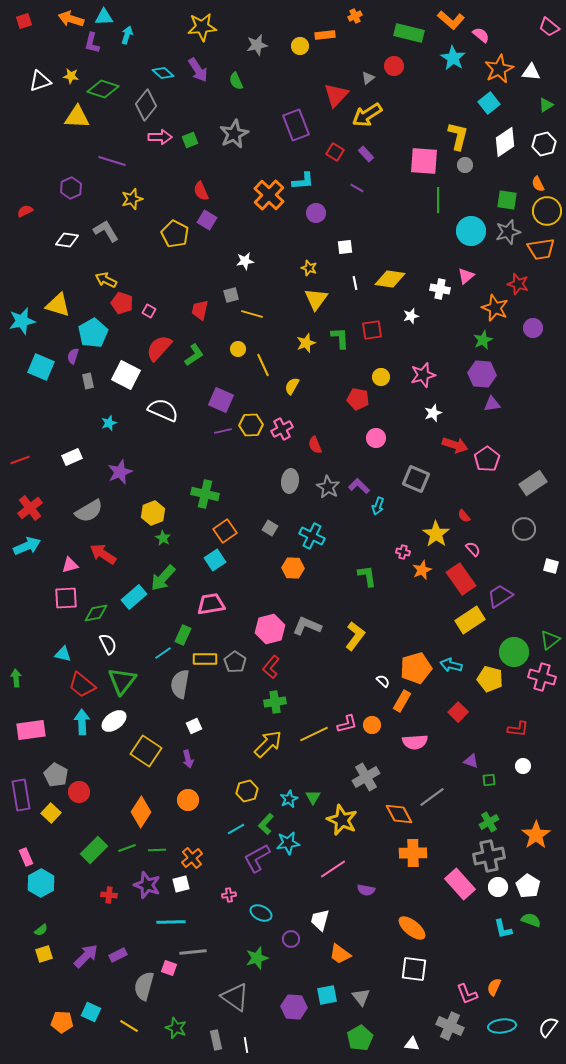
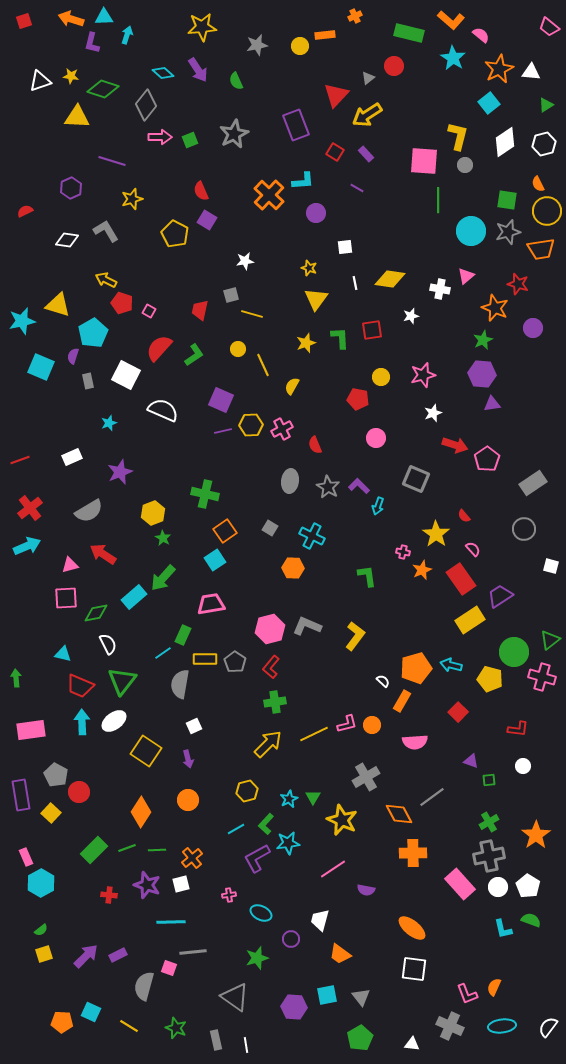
red trapezoid at (82, 685): moved 2 px left, 1 px down; rotated 16 degrees counterclockwise
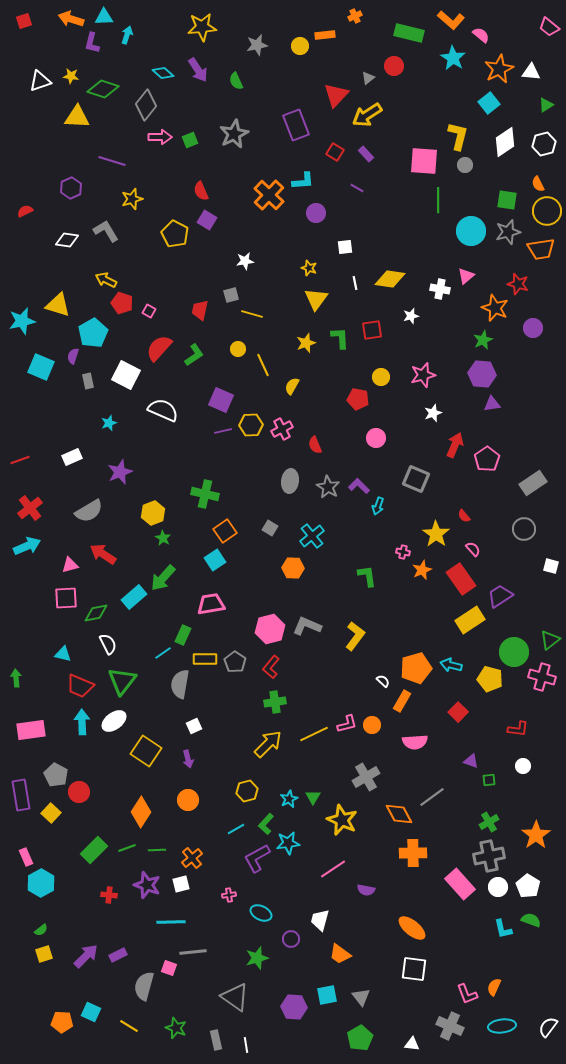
red arrow at (455, 445): rotated 85 degrees counterclockwise
cyan cross at (312, 536): rotated 25 degrees clockwise
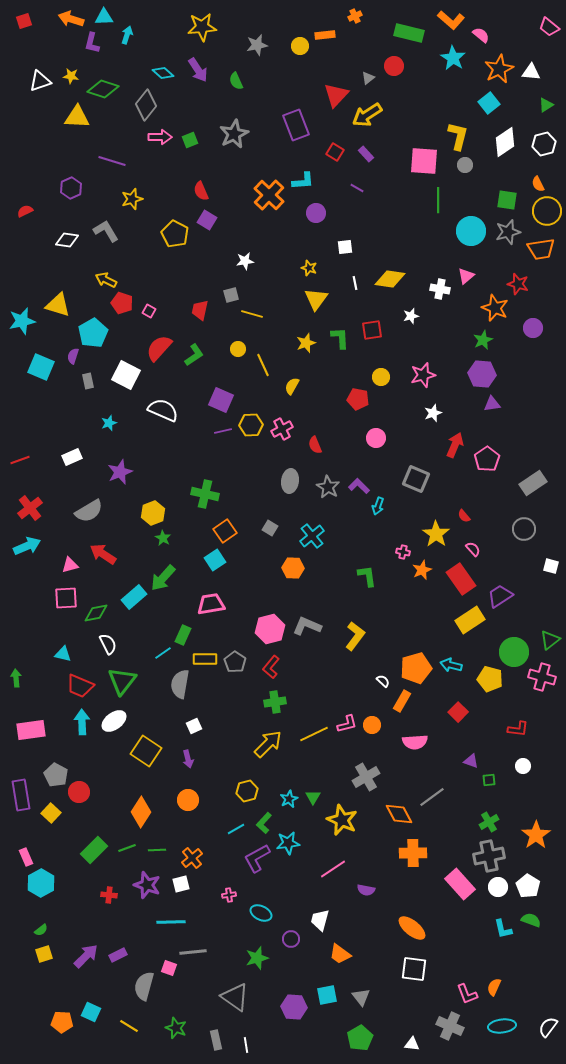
green L-shape at (266, 824): moved 2 px left, 1 px up
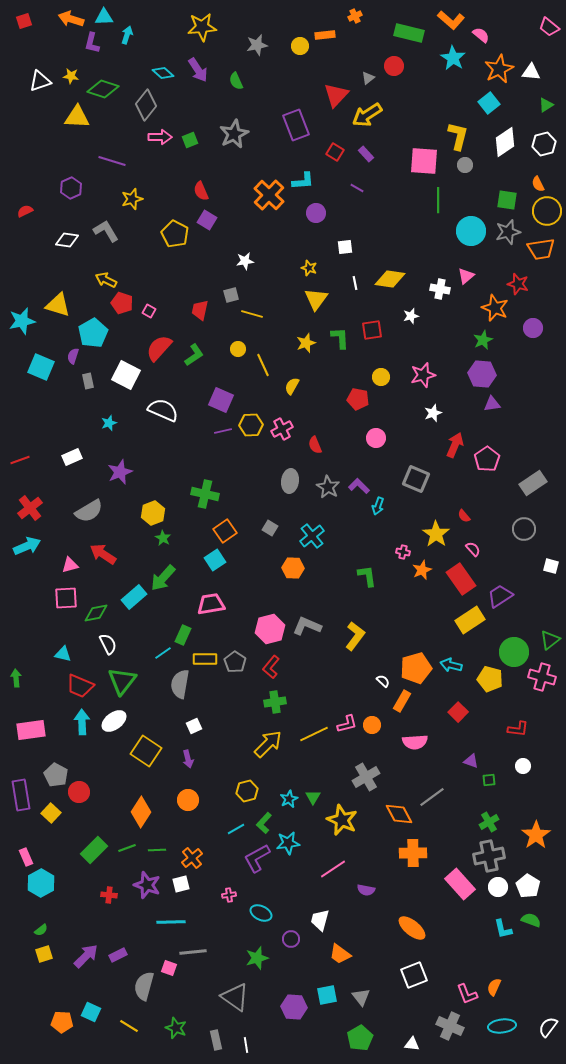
white square at (414, 969): moved 6 px down; rotated 28 degrees counterclockwise
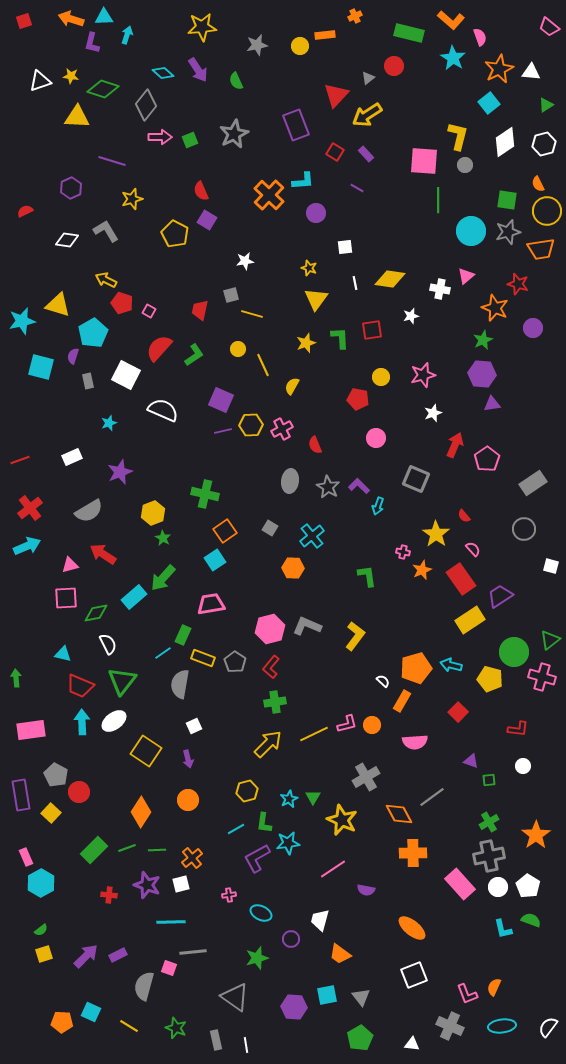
pink semicircle at (481, 35): moved 1 px left, 2 px down; rotated 30 degrees clockwise
cyan square at (41, 367): rotated 8 degrees counterclockwise
yellow rectangle at (205, 659): moved 2 px left, 1 px up; rotated 20 degrees clockwise
green L-shape at (264, 823): rotated 35 degrees counterclockwise
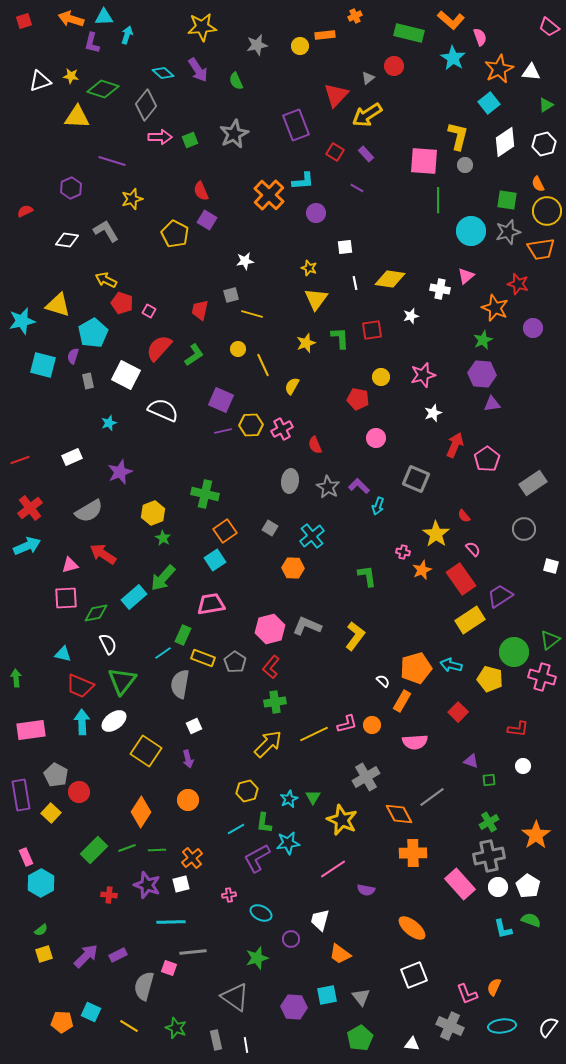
cyan square at (41, 367): moved 2 px right, 2 px up
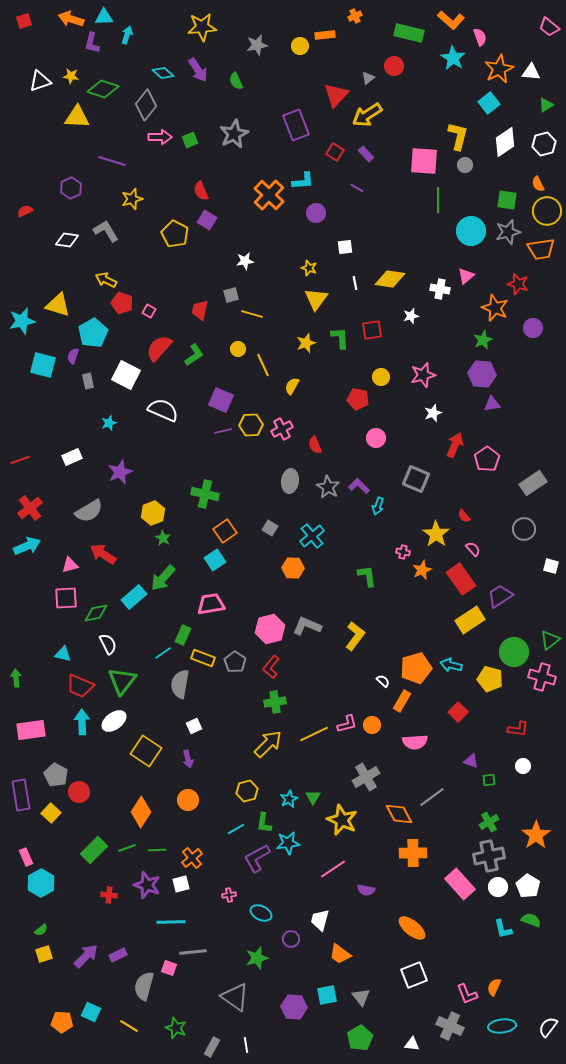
gray rectangle at (216, 1040): moved 4 px left, 7 px down; rotated 42 degrees clockwise
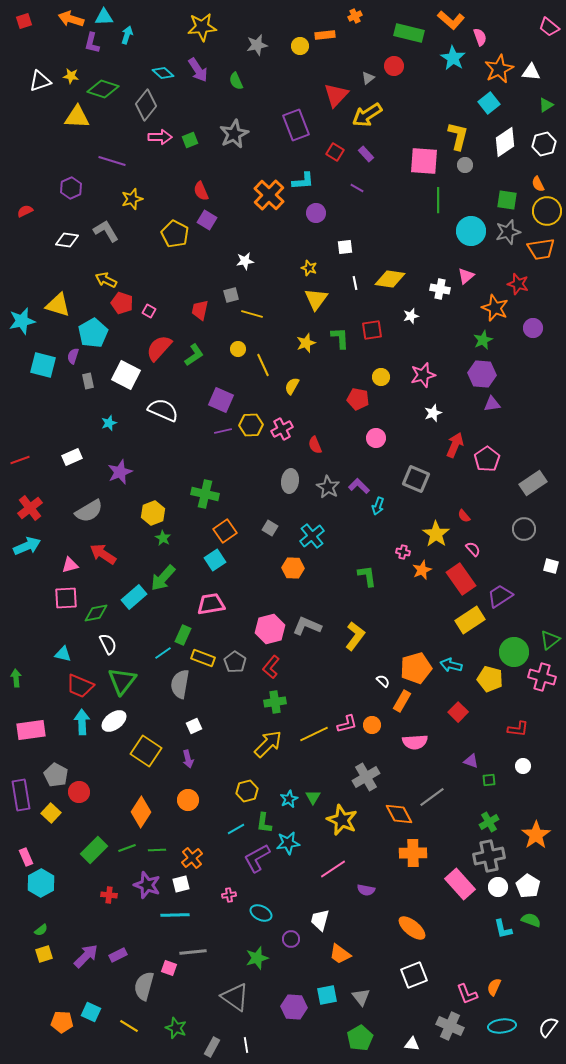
cyan line at (171, 922): moved 4 px right, 7 px up
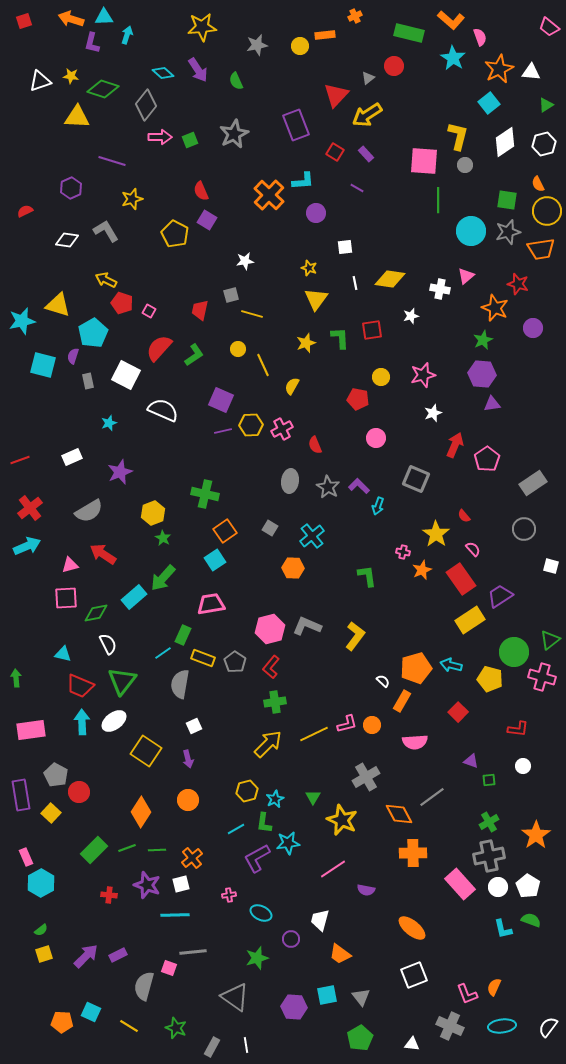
cyan star at (289, 799): moved 14 px left
